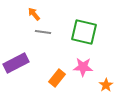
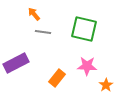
green square: moved 3 px up
pink star: moved 4 px right, 1 px up
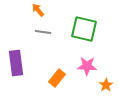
orange arrow: moved 4 px right, 4 px up
purple rectangle: rotated 70 degrees counterclockwise
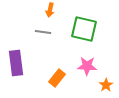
orange arrow: moved 12 px right; rotated 128 degrees counterclockwise
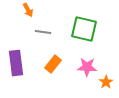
orange arrow: moved 22 px left; rotated 40 degrees counterclockwise
pink star: moved 1 px down
orange rectangle: moved 4 px left, 14 px up
orange star: moved 3 px up
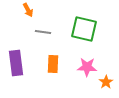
orange rectangle: rotated 36 degrees counterclockwise
